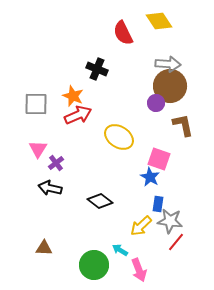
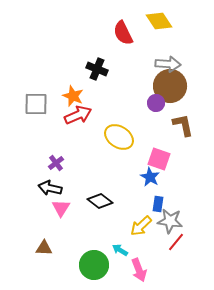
pink triangle: moved 23 px right, 59 px down
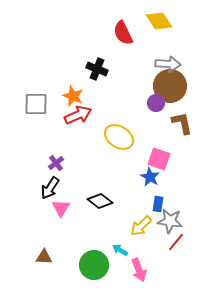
brown L-shape: moved 1 px left, 2 px up
black arrow: rotated 70 degrees counterclockwise
brown triangle: moved 9 px down
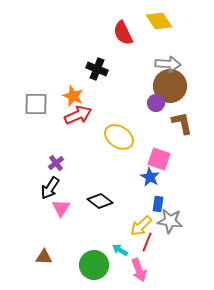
red line: moved 29 px left; rotated 18 degrees counterclockwise
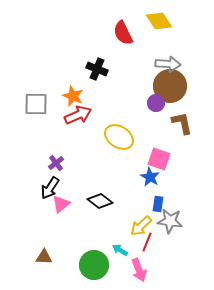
pink triangle: moved 4 px up; rotated 18 degrees clockwise
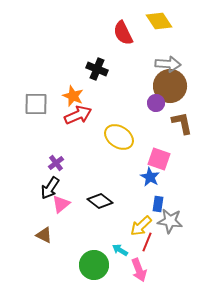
brown triangle: moved 22 px up; rotated 24 degrees clockwise
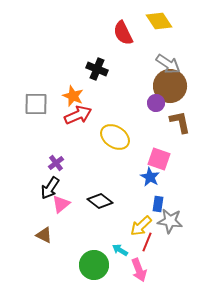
gray arrow: rotated 30 degrees clockwise
brown L-shape: moved 2 px left, 1 px up
yellow ellipse: moved 4 px left
